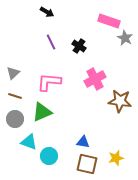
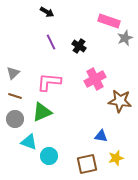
gray star: rotated 21 degrees clockwise
blue triangle: moved 18 px right, 6 px up
brown square: rotated 25 degrees counterclockwise
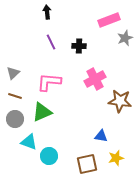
black arrow: rotated 128 degrees counterclockwise
pink rectangle: moved 1 px up; rotated 40 degrees counterclockwise
black cross: rotated 32 degrees counterclockwise
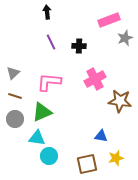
cyan triangle: moved 8 px right, 4 px up; rotated 12 degrees counterclockwise
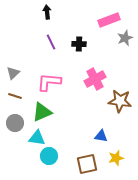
black cross: moved 2 px up
gray circle: moved 4 px down
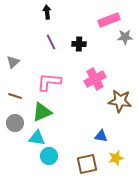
gray star: moved 1 px up; rotated 21 degrees clockwise
gray triangle: moved 11 px up
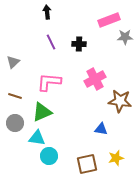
blue triangle: moved 7 px up
